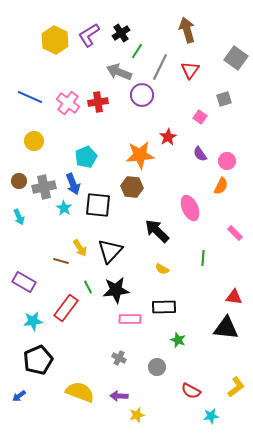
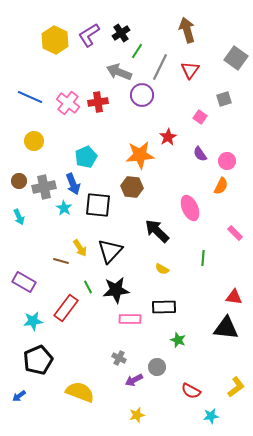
purple arrow at (119, 396): moved 15 px right, 16 px up; rotated 30 degrees counterclockwise
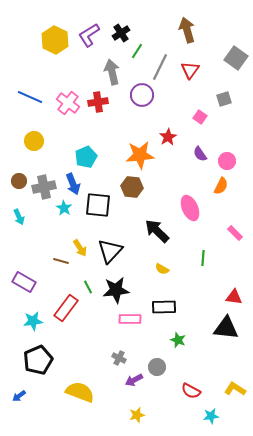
gray arrow at (119, 72): moved 7 px left; rotated 55 degrees clockwise
yellow L-shape at (236, 387): moved 1 px left, 2 px down; rotated 110 degrees counterclockwise
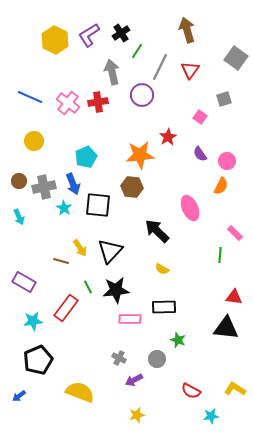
green line at (203, 258): moved 17 px right, 3 px up
gray circle at (157, 367): moved 8 px up
